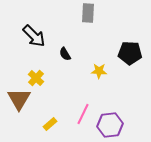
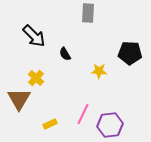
yellow rectangle: rotated 16 degrees clockwise
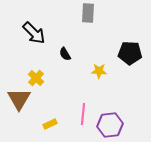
black arrow: moved 3 px up
pink line: rotated 20 degrees counterclockwise
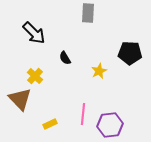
black semicircle: moved 4 px down
yellow star: rotated 28 degrees counterclockwise
yellow cross: moved 1 px left, 2 px up
brown triangle: moved 1 px right; rotated 15 degrees counterclockwise
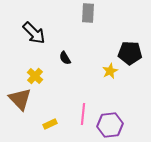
yellow star: moved 11 px right
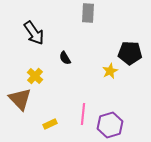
black arrow: rotated 10 degrees clockwise
purple hexagon: rotated 10 degrees counterclockwise
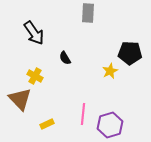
yellow cross: rotated 14 degrees counterclockwise
yellow rectangle: moved 3 px left
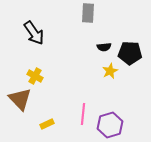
black semicircle: moved 39 px right, 11 px up; rotated 64 degrees counterclockwise
